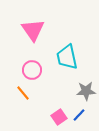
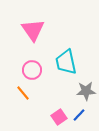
cyan trapezoid: moved 1 px left, 5 px down
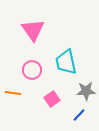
orange line: moved 10 px left; rotated 42 degrees counterclockwise
pink square: moved 7 px left, 18 px up
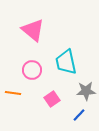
pink triangle: rotated 15 degrees counterclockwise
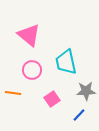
pink triangle: moved 4 px left, 5 px down
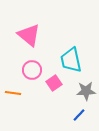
cyan trapezoid: moved 5 px right, 2 px up
pink square: moved 2 px right, 16 px up
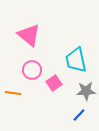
cyan trapezoid: moved 5 px right
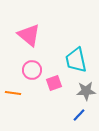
pink square: rotated 14 degrees clockwise
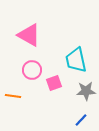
pink triangle: rotated 10 degrees counterclockwise
orange line: moved 3 px down
blue line: moved 2 px right, 5 px down
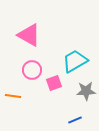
cyan trapezoid: moved 1 px left, 1 px down; rotated 72 degrees clockwise
blue line: moved 6 px left; rotated 24 degrees clockwise
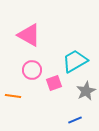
gray star: rotated 24 degrees counterclockwise
